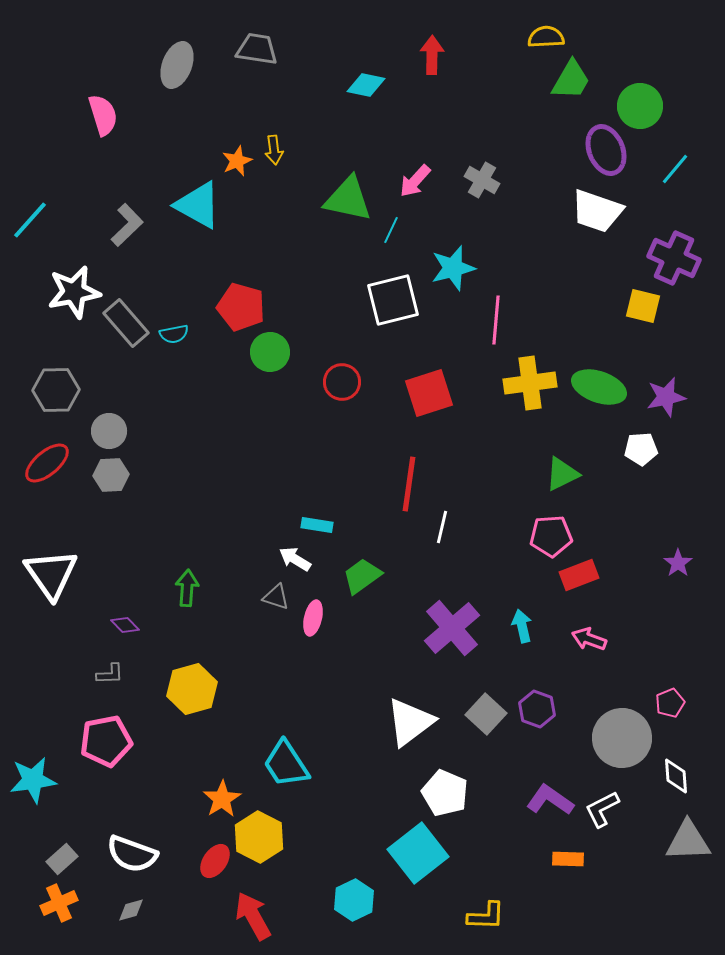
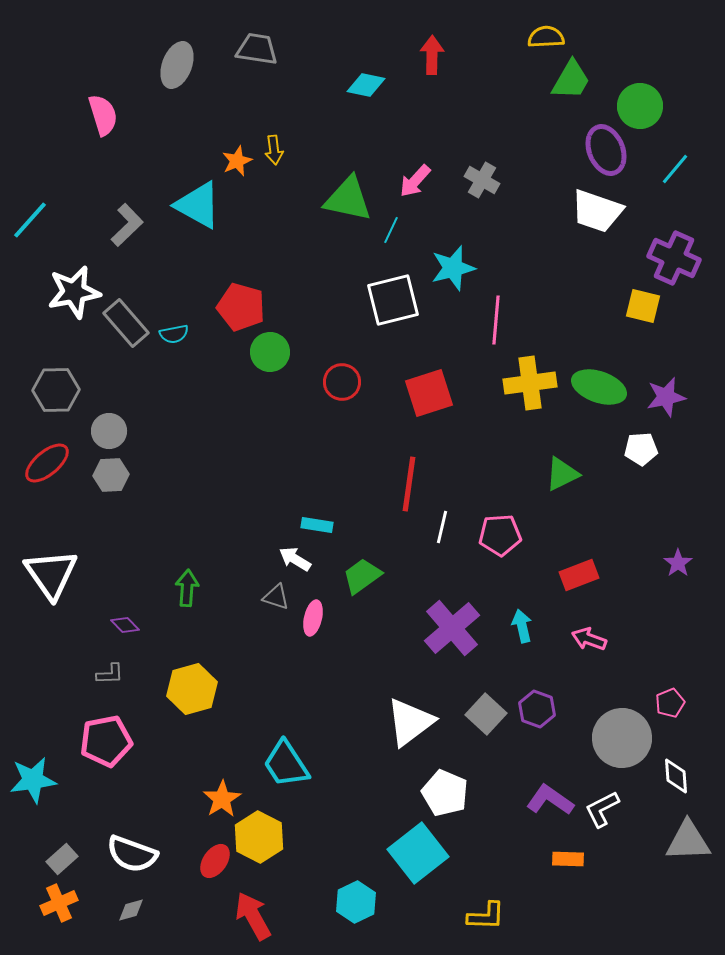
pink pentagon at (551, 536): moved 51 px left, 1 px up
cyan hexagon at (354, 900): moved 2 px right, 2 px down
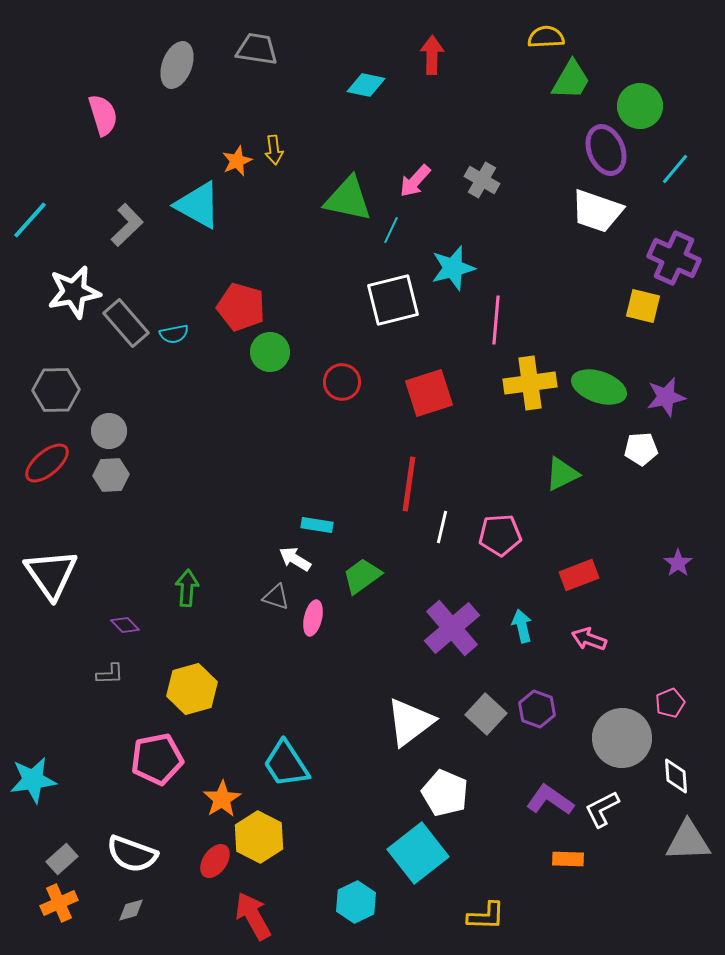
pink pentagon at (106, 741): moved 51 px right, 18 px down
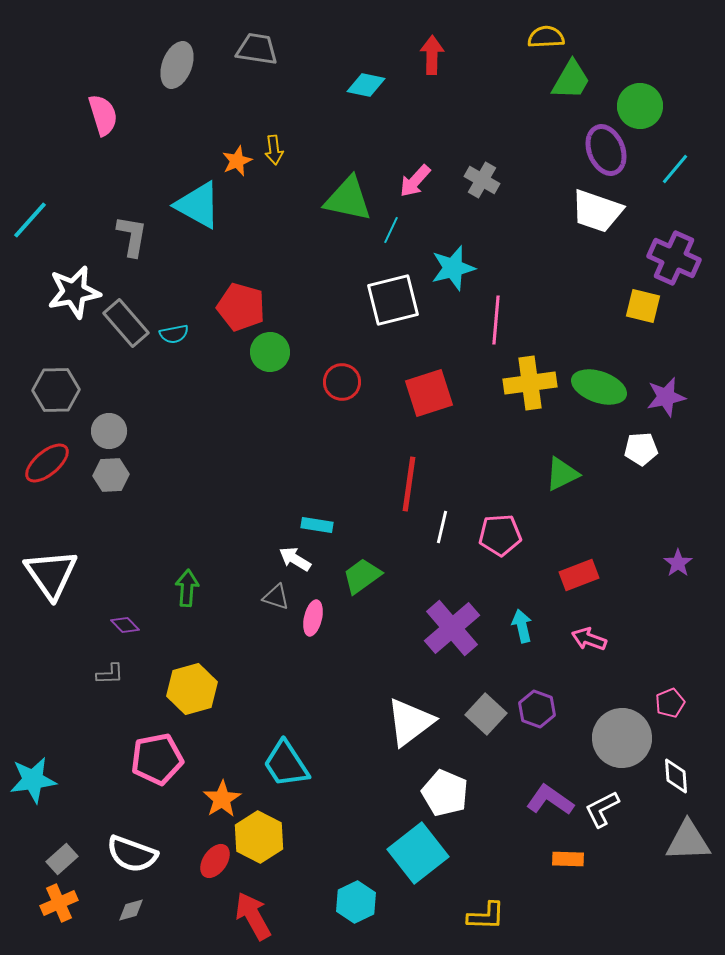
gray L-shape at (127, 225): moved 5 px right, 11 px down; rotated 36 degrees counterclockwise
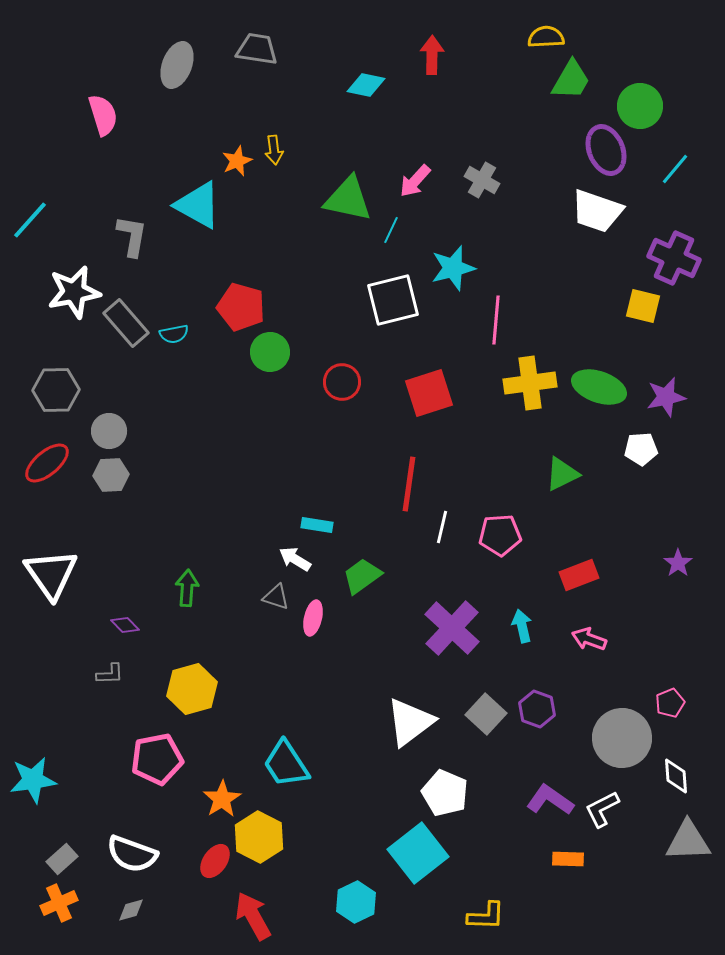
purple cross at (452, 628): rotated 6 degrees counterclockwise
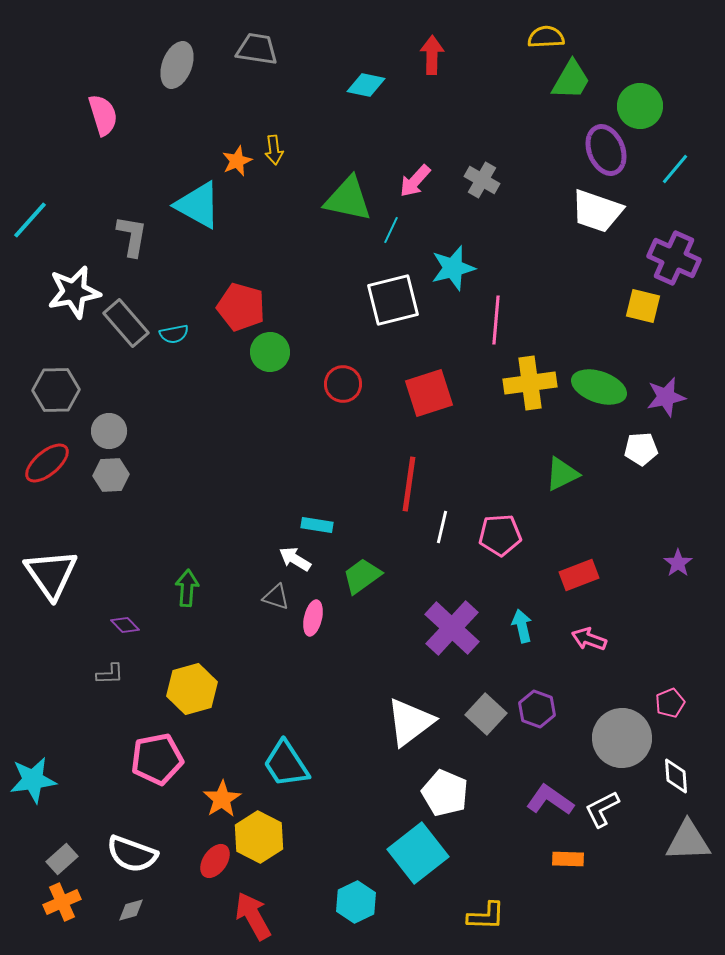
red circle at (342, 382): moved 1 px right, 2 px down
orange cross at (59, 903): moved 3 px right, 1 px up
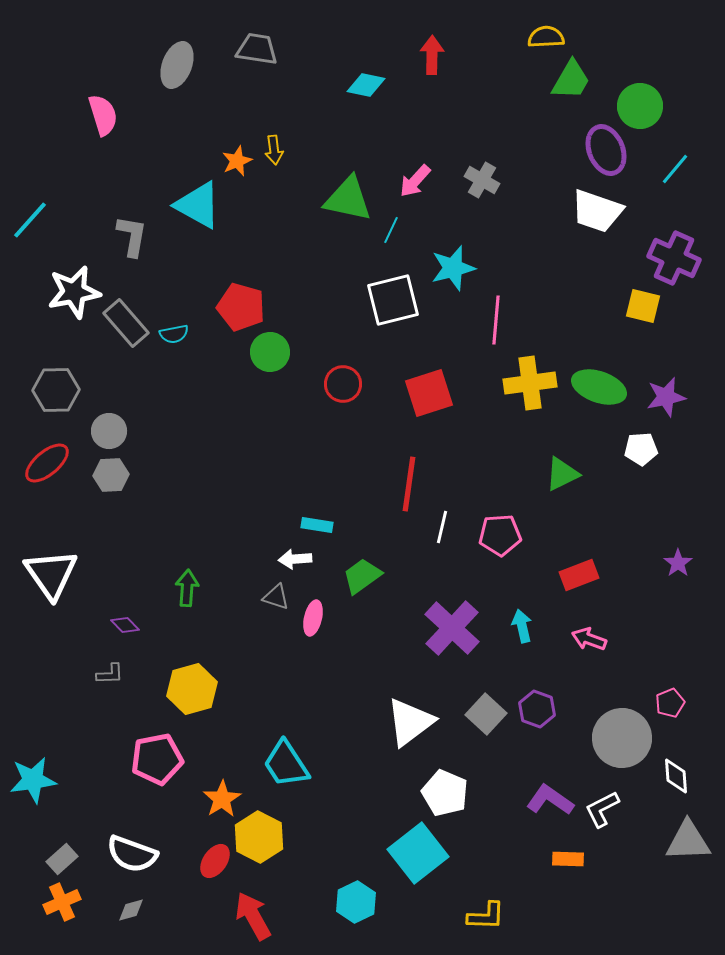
white arrow at (295, 559): rotated 36 degrees counterclockwise
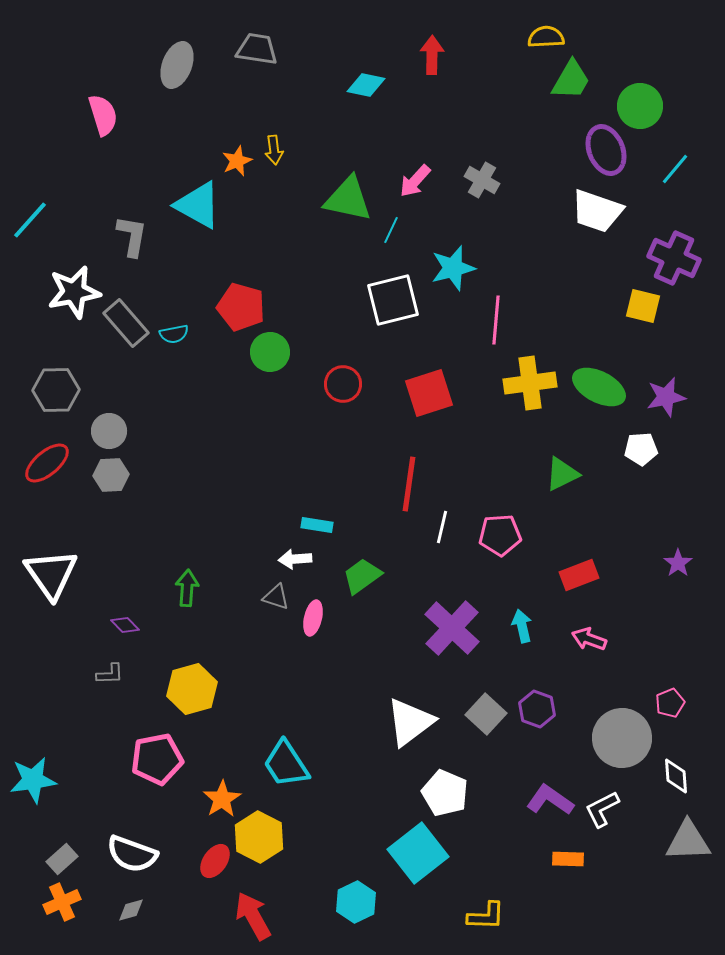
green ellipse at (599, 387): rotated 8 degrees clockwise
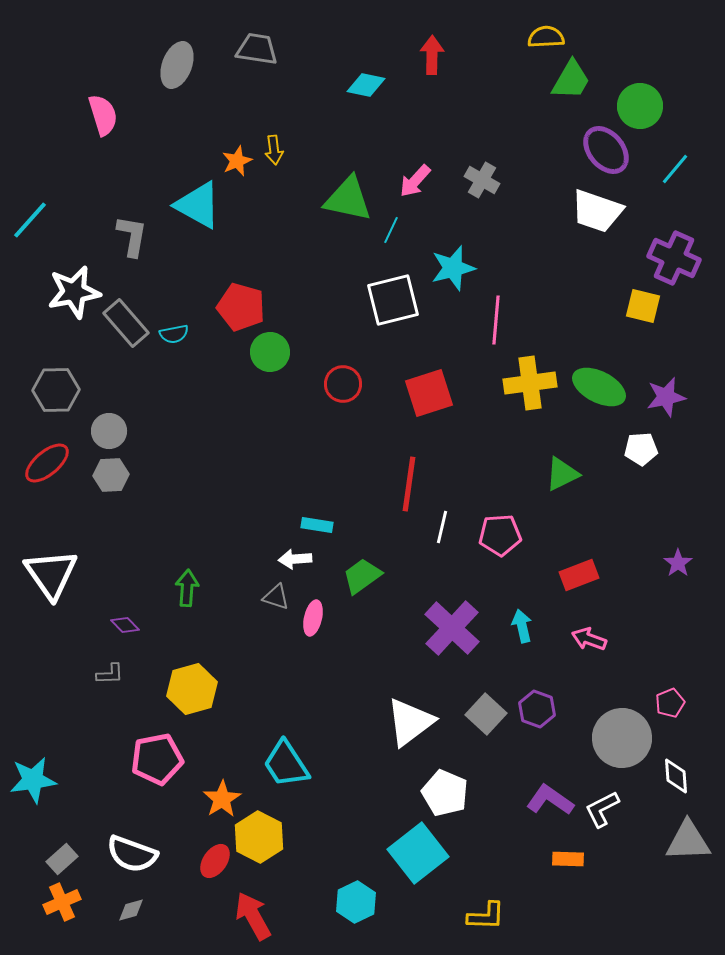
purple ellipse at (606, 150): rotated 18 degrees counterclockwise
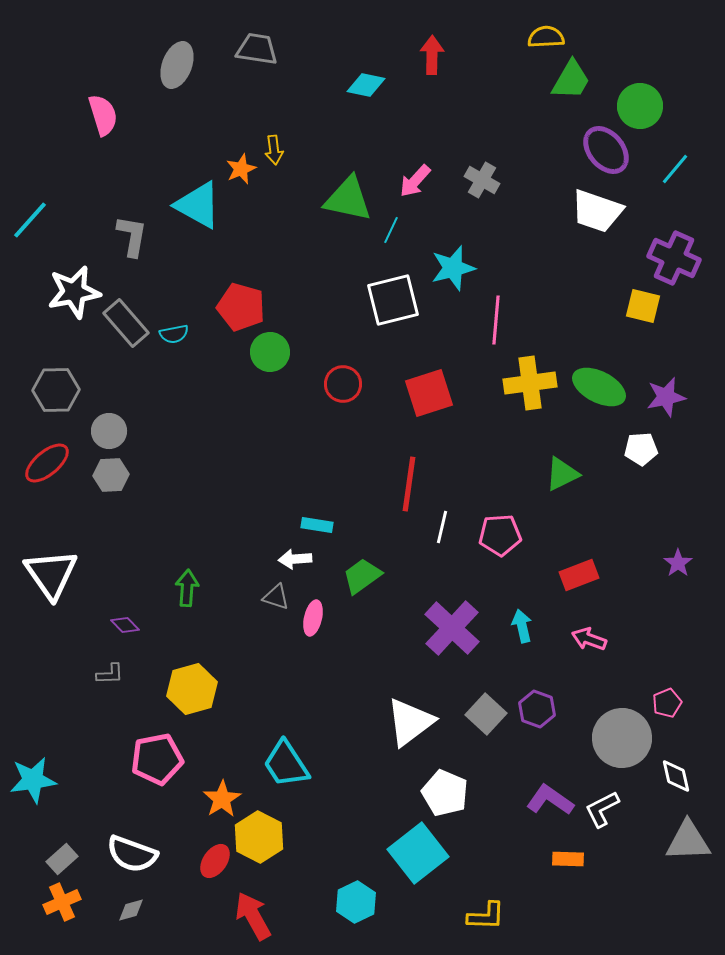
orange star at (237, 161): moved 4 px right, 8 px down
pink pentagon at (670, 703): moved 3 px left
white diamond at (676, 776): rotated 9 degrees counterclockwise
